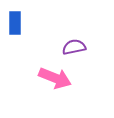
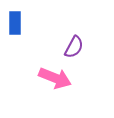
purple semicircle: rotated 130 degrees clockwise
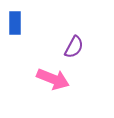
pink arrow: moved 2 px left, 1 px down
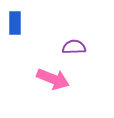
purple semicircle: rotated 120 degrees counterclockwise
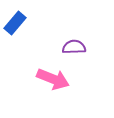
blue rectangle: rotated 40 degrees clockwise
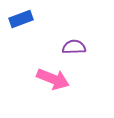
blue rectangle: moved 6 px right, 4 px up; rotated 30 degrees clockwise
